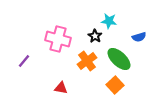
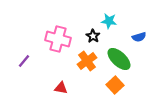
black star: moved 2 px left
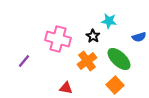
red triangle: moved 5 px right
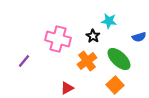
red triangle: moved 1 px right; rotated 40 degrees counterclockwise
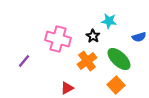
orange square: moved 1 px right
